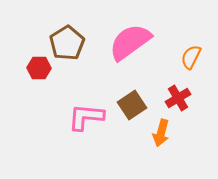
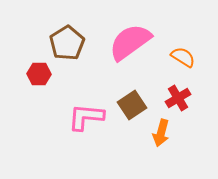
orange semicircle: moved 8 px left; rotated 95 degrees clockwise
red hexagon: moved 6 px down
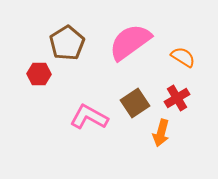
red cross: moved 1 px left
brown square: moved 3 px right, 2 px up
pink L-shape: moved 3 px right; rotated 24 degrees clockwise
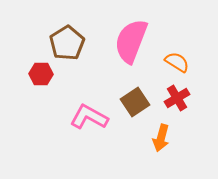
pink semicircle: moved 1 px right, 1 px up; rotated 33 degrees counterclockwise
orange semicircle: moved 6 px left, 5 px down
red hexagon: moved 2 px right
brown square: moved 1 px up
orange arrow: moved 5 px down
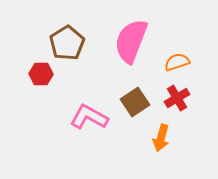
orange semicircle: rotated 50 degrees counterclockwise
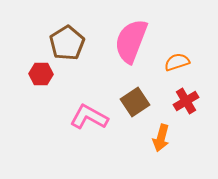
red cross: moved 9 px right, 3 px down
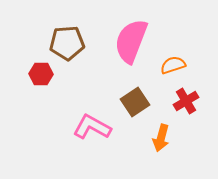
brown pentagon: rotated 28 degrees clockwise
orange semicircle: moved 4 px left, 3 px down
pink L-shape: moved 3 px right, 10 px down
